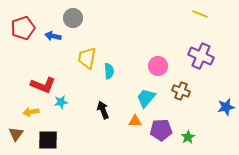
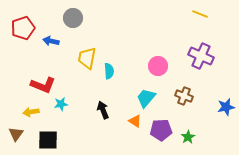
blue arrow: moved 2 px left, 5 px down
brown cross: moved 3 px right, 5 px down
cyan star: moved 2 px down
orange triangle: rotated 32 degrees clockwise
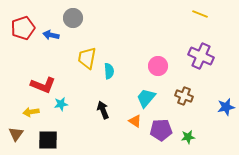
blue arrow: moved 6 px up
green star: rotated 24 degrees clockwise
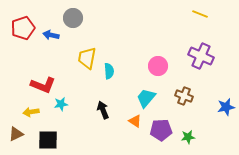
brown triangle: rotated 28 degrees clockwise
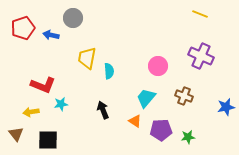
brown triangle: rotated 42 degrees counterclockwise
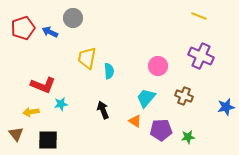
yellow line: moved 1 px left, 2 px down
blue arrow: moved 1 px left, 3 px up; rotated 14 degrees clockwise
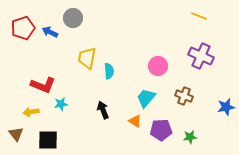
green star: moved 2 px right
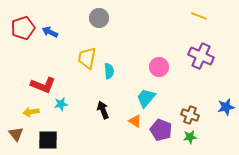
gray circle: moved 26 px right
pink circle: moved 1 px right, 1 px down
brown cross: moved 6 px right, 19 px down
purple pentagon: rotated 25 degrees clockwise
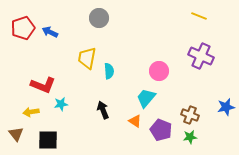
pink circle: moved 4 px down
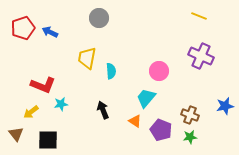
cyan semicircle: moved 2 px right
blue star: moved 1 px left, 1 px up
yellow arrow: rotated 28 degrees counterclockwise
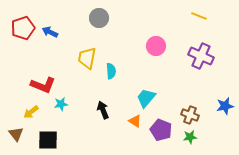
pink circle: moved 3 px left, 25 px up
